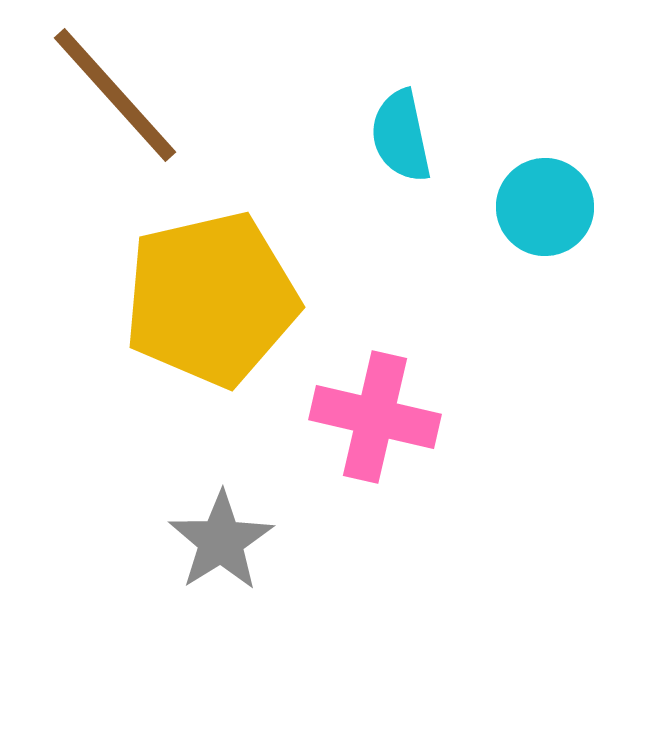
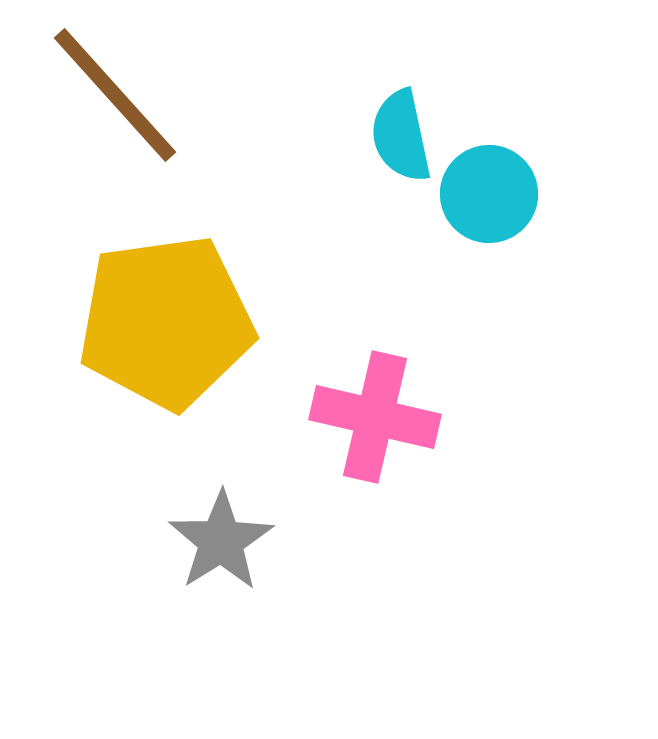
cyan circle: moved 56 px left, 13 px up
yellow pentagon: moved 45 px left, 23 px down; rotated 5 degrees clockwise
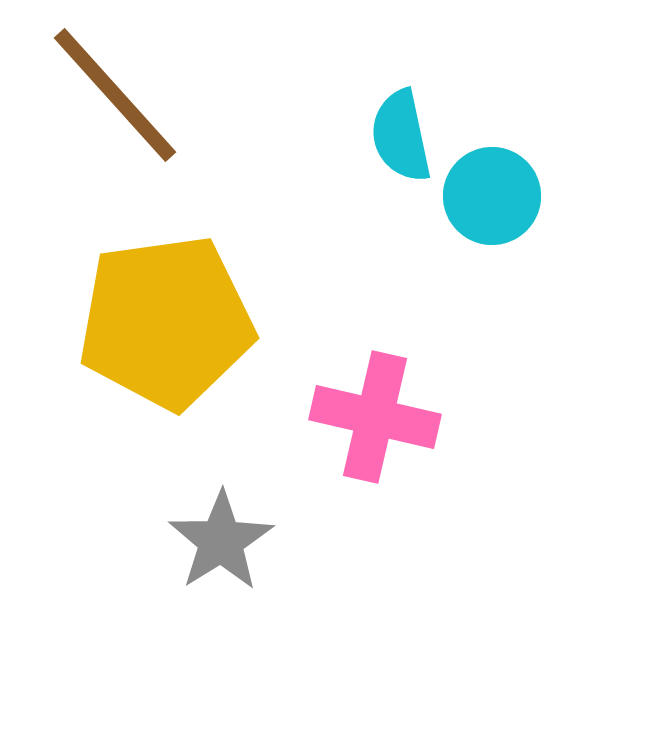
cyan circle: moved 3 px right, 2 px down
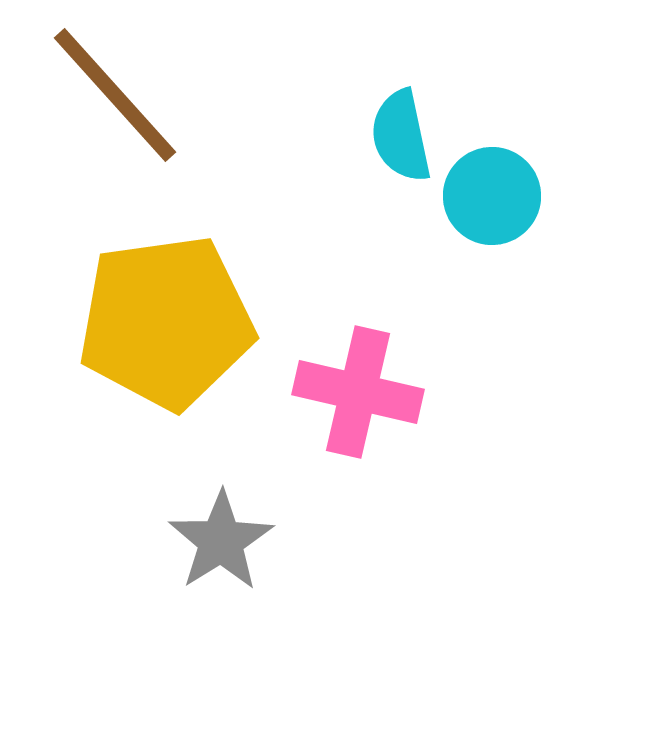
pink cross: moved 17 px left, 25 px up
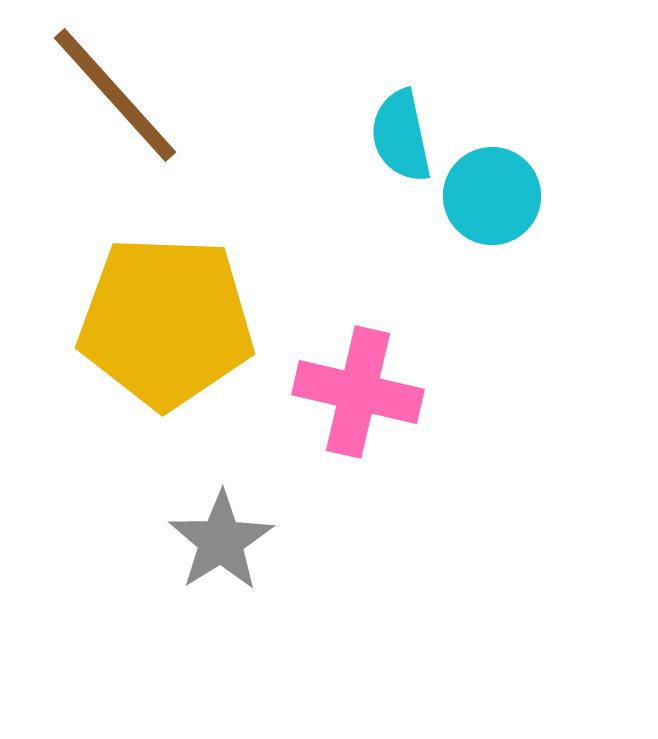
yellow pentagon: rotated 10 degrees clockwise
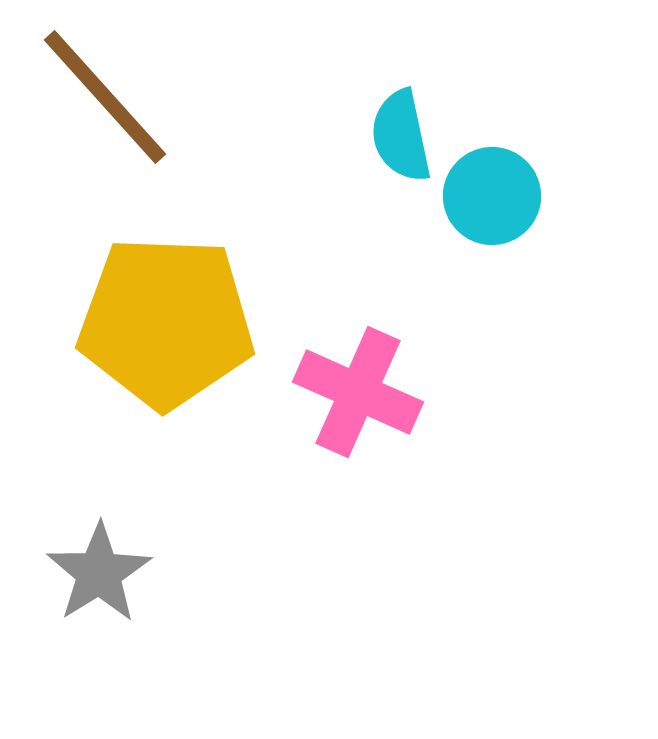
brown line: moved 10 px left, 2 px down
pink cross: rotated 11 degrees clockwise
gray star: moved 122 px left, 32 px down
